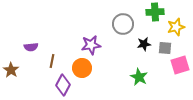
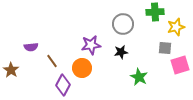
black star: moved 23 px left, 8 px down
brown line: rotated 48 degrees counterclockwise
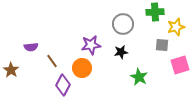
gray square: moved 3 px left, 3 px up
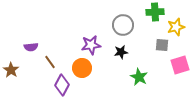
gray circle: moved 1 px down
brown line: moved 2 px left, 1 px down
purple diamond: moved 1 px left
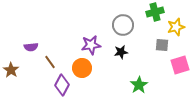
green cross: rotated 12 degrees counterclockwise
green star: moved 8 px down; rotated 12 degrees clockwise
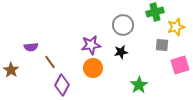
orange circle: moved 11 px right
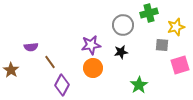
green cross: moved 6 px left, 1 px down
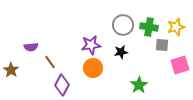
green cross: moved 14 px down; rotated 24 degrees clockwise
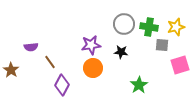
gray circle: moved 1 px right, 1 px up
black star: rotated 16 degrees clockwise
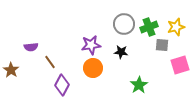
green cross: rotated 30 degrees counterclockwise
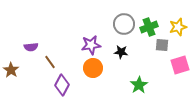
yellow star: moved 2 px right
